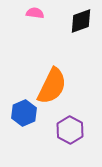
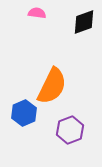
pink semicircle: moved 2 px right
black diamond: moved 3 px right, 1 px down
purple hexagon: rotated 12 degrees clockwise
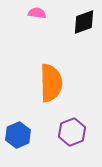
orange semicircle: moved 1 px left, 3 px up; rotated 27 degrees counterclockwise
blue hexagon: moved 6 px left, 22 px down
purple hexagon: moved 2 px right, 2 px down
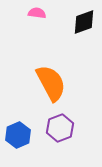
orange semicircle: rotated 27 degrees counterclockwise
purple hexagon: moved 12 px left, 4 px up
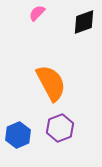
pink semicircle: rotated 54 degrees counterclockwise
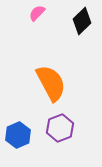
black diamond: moved 2 px left, 1 px up; rotated 24 degrees counterclockwise
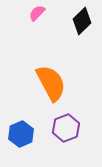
purple hexagon: moved 6 px right
blue hexagon: moved 3 px right, 1 px up
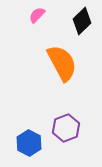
pink semicircle: moved 2 px down
orange semicircle: moved 11 px right, 20 px up
blue hexagon: moved 8 px right, 9 px down; rotated 10 degrees counterclockwise
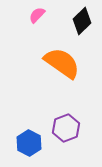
orange semicircle: rotated 27 degrees counterclockwise
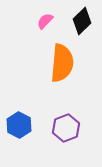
pink semicircle: moved 8 px right, 6 px down
orange semicircle: rotated 60 degrees clockwise
blue hexagon: moved 10 px left, 18 px up
